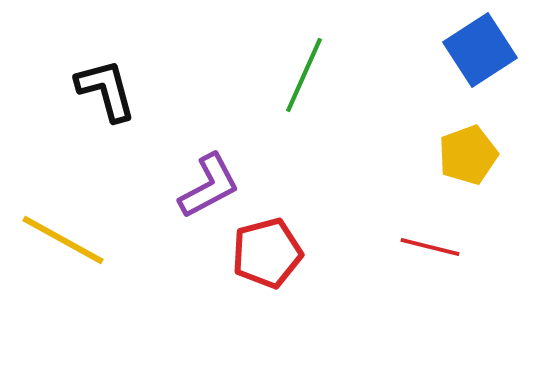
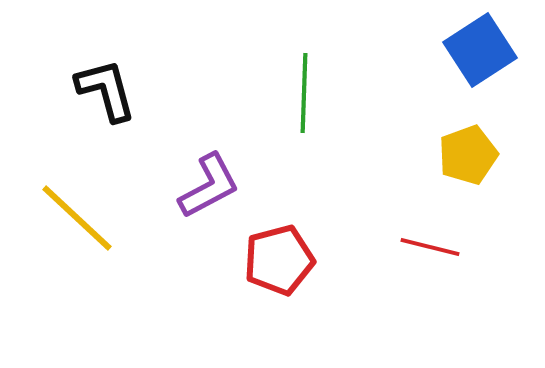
green line: moved 18 px down; rotated 22 degrees counterclockwise
yellow line: moved 14 px right, 22 px up; rotated 14 degrees clockwise
red pentagon: moved 12 px right, 7 px down
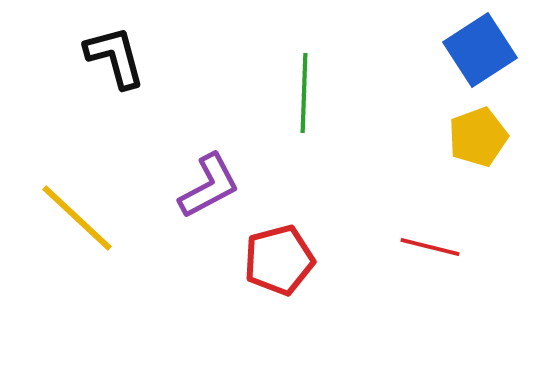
black L-shape: moved 9 px right, 33 px up
yellow pentagon: moved 10 px right, 18 px up
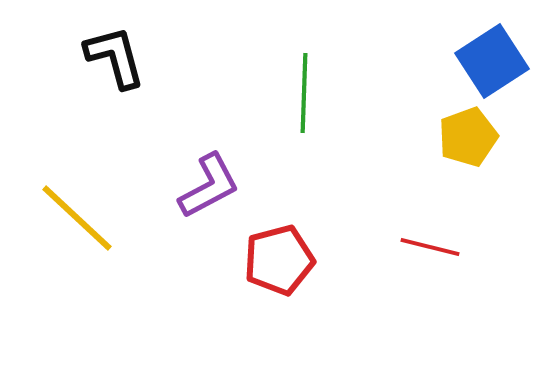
blue square: moved 12 px right, 11 px down
yellow pentagon: moved 10 px left
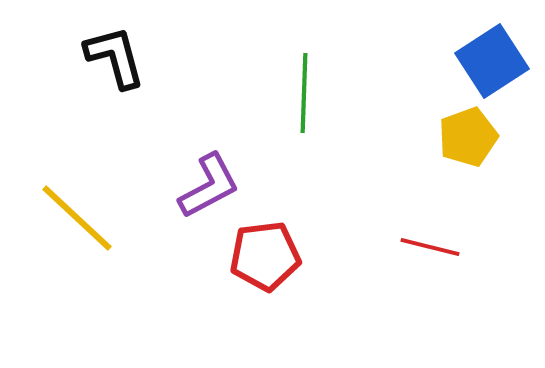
red pentagon: moved 14 px left, 4 px up; rotated 8 degrees clockwise
